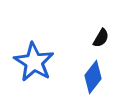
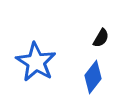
blue star: moved 2 px right
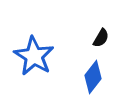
blue star: moved 2 px left, 6 px up
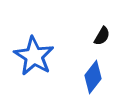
black semicircle: moved 1 px right, 2 px up
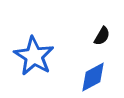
blue diamond: rotated 24 degrees clockwise
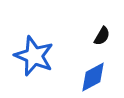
blue star: rotated 9 degrees counterclockwise
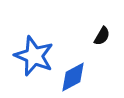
blue diamond: moved 20 px left
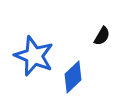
blue diamond: rotated 16 degrees counterclockwise
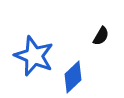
black semicircle: moved 1 px left
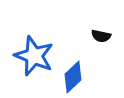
black semicircle: rotated 72 degrees clockwise
